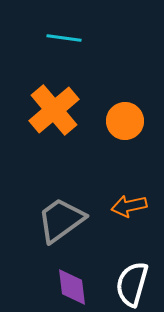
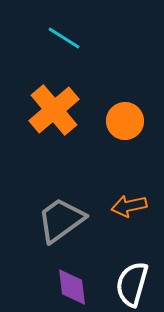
cyan line: rotated 24 degrees clockwise
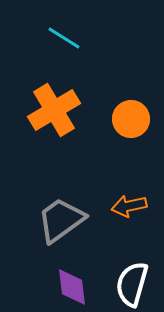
orange cross: rotated 9 degrees clockwise
orange circle: moved 6 px right, 2 px up
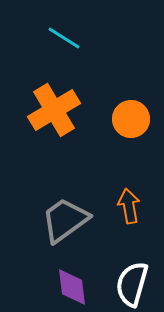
orange arrow: rotated 92 degrees clockwise
gray trapezoid: moved 4 px right
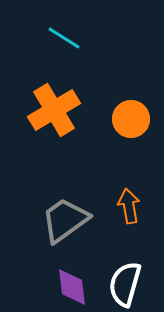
white semicircle: moved 7 px left
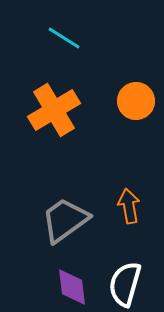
orange circle: moved 5 px right, 18 px up
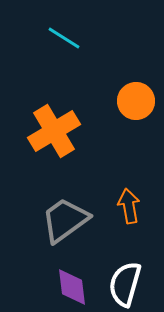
orange cross: moved 21 px down
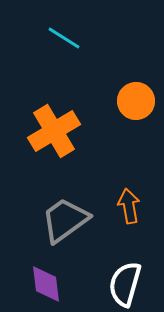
purple diamond: moved 26 px left, 3 px up
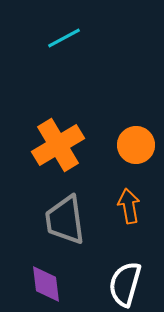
cyan line: rotated 60 degrees counterclockwise
orange circle: moved 44 px down
orange cross: moved 4 px right, 14 px down
gray trapezoid: rotated 62 degrees counterclockwise
